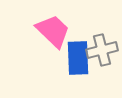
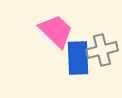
pink trapezoid: moved 3 px right
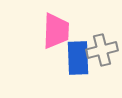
pink trapezoid: rotated 48 degrees clockwise
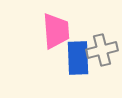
pink trapezoid: rotated 6 degrees counterclockwise
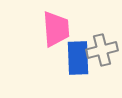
pink trapezoid: moved 2 px up
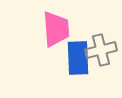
gray cross: moved 1 px left
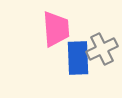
gray cross: moved 1 px right, 1 px up; rotated 12 degrees counterclockwise
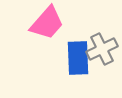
pink trapezoid: moved 9 px left, 6 px up; rotated 45 degrees clockwise
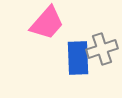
gray cross: rotated 8 degrees clockwise
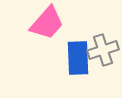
gray cross: moved 1 px right, 1 px down
